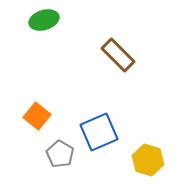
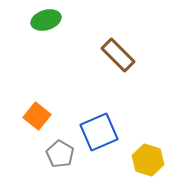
green ellipse: moved 2 px right
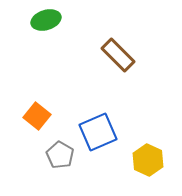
blue square: moved 1 px left
gray pentagon: moved 1 px down
yellow hexagon: rotated 8 degrees clockwise
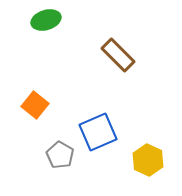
orange square: moved 2 px left, 11 px up
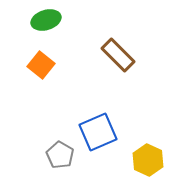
orange square: moved 6 px right, 40 px up
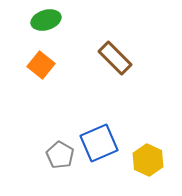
brown rectangle: moved 3 px left, 3 px down
blue square: moved 1 px right, 11 px down
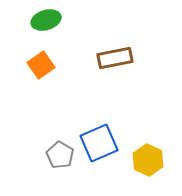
brown rectangle: rotated 56 degrees counterclockwise
orange square: rotated 16 degrees clockwise
